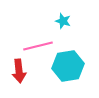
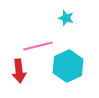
cyan star: moved 3 px right, 3 px up
cyan hexagon: rotated 16 degrees counterclockwise
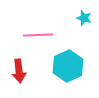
cyan star: moved 18 px right
pink line: moved 11 px up; rotated 12 degrees clockwise
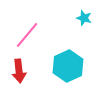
pink line: moved 11 px left; rotated 48 degrees counterclockwise
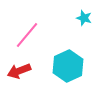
red arrow: rotated 75 degrees clockwise
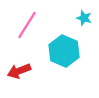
pink line: moved 10 px up; rotated 8 degrees counterclockwise
cyan hexagon: moved 4 px left, 15 px up; rotated 12 degrees counterclockwise
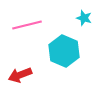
pink line: rotated 44 degrees clockwise
red arrow: moved 1 px right, 4 px down
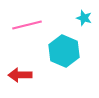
red arrow: rotated 20 degrees clockwise
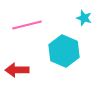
red arrow: moved 3 px left, 5 px up
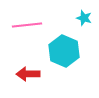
pink line: rotated 8 degrees clockwise
red arrow: moved 11 px right, 4 px down
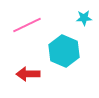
cyan star: rotated 21 degrees counterclockwise
pink line: rotated 20 degrees counterclockwise
